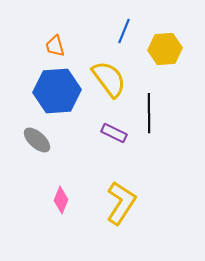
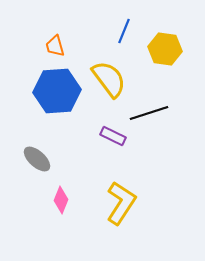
yellow hexagon: rotated 12 degrees clockwise
black line: rotated 72 degrees clockwise
purple rectangle: moved 1 px left, 3 px down
gray ellipse: moved 19 px down
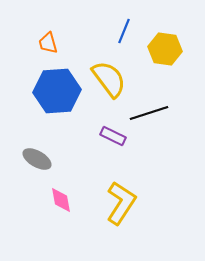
orange trapezoid: moved 7 px left, 3 px up
gray ellipse: rotated 12 degrees counterclockwise
pink diamond: rotated 32 degrees counterclockwise
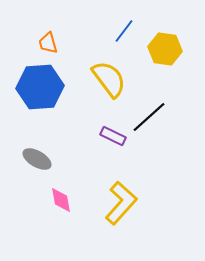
blue line: rotated 15 degrees clockwise
blue hexagon: moved 17 px left, 4 px up
black line: moved 4 px down; rotated 24 degrees counterclockwise
yellow L-shape: rotated 9 degrees clockwise
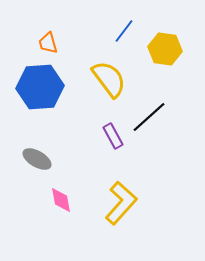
purple rectangle: rotated 35 degrees clockwise
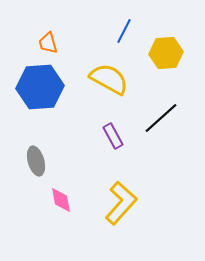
blue line: rotated 10 degrees counterclockwise
yellow hexagon: moved 1 px right, 4 px down; rotated 12 degrees counterclockwise
yellow semicircle: rotated 24 degrees counterclockwise
black line: moved 12 px right, 1 px down
gray ellipse: moved 1 px left, 2 px down; rotated 44 degrees clockwise
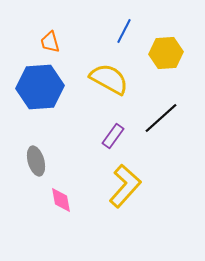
orange trapezoid: moved 2 px right, 1 px up
purple rectangle: rotated 65 degrees clockwise
yellow L-shape: moved 4 px right, 17 px up
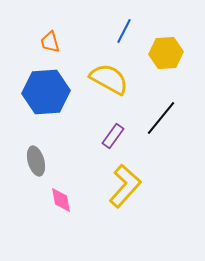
blue hexagon: moved 6 px right, 5 px down
black line: rotated 9 degrees counterclockwise
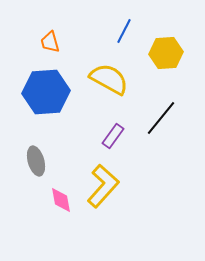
yellow L-shape: moved 22 px left
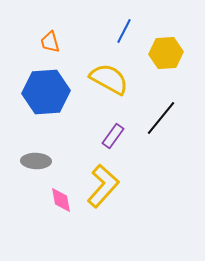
gray ellipse: rotated 72 degrees counterclockwise
